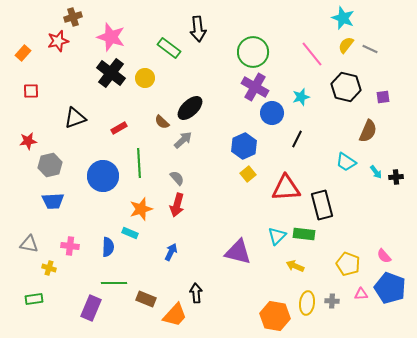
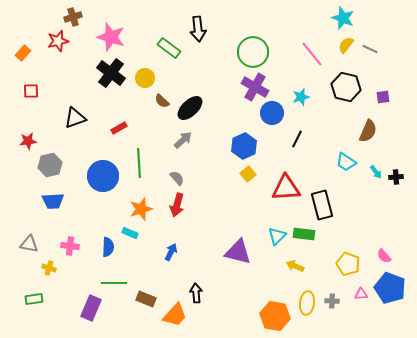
brown semicircle at (162, 122): moved 21 px up
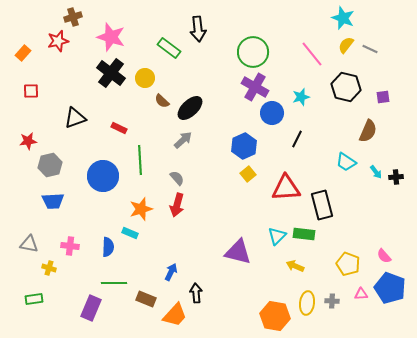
red rectangle at (119, 128): rotated 56 degrees clockwise
green line at (139, 163): moved 1 px right, 3 px up
blue arrow at (171, 252): moved 20 px down
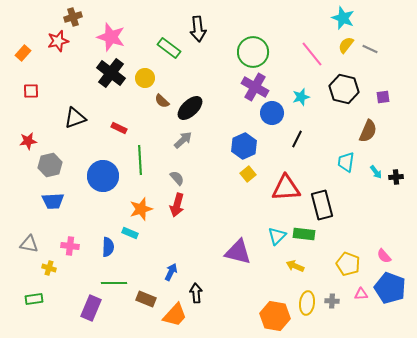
black hexagon at (346, 87): moved 2 px left, 2 px down
cyan trapezoid at (346, 162): rotated 65 degrees clockwise
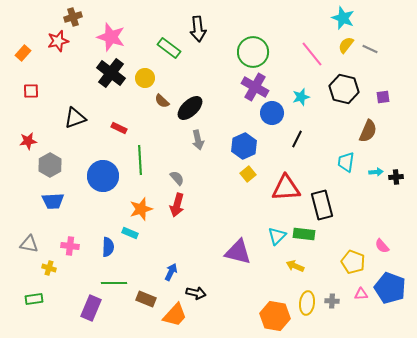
gray arrow at (183, 140): moved 15 px right; rotated 120 degrees clockwise
gray hexagon at (50, 165): rotated 15 degrees counterclockwise
cyan arrow at (376, 172): rotated 56 degrees counterclockwise
pink semicircle at (384, 256): moved 2 px left, 10 px up
yellow pentagon at (348, 264): moved 5 px right, 2 px up
black arrow at (196, 293): rotated 108 degrees clockwise
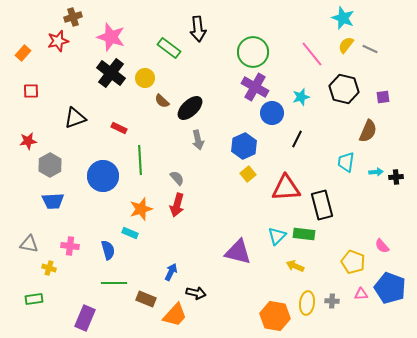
blue semicircle at (108, 247): moved 3 px down; rotated 18 degrees counterclockwise
purple rectangle at (91, 308): moved 6 px left, 10 px down
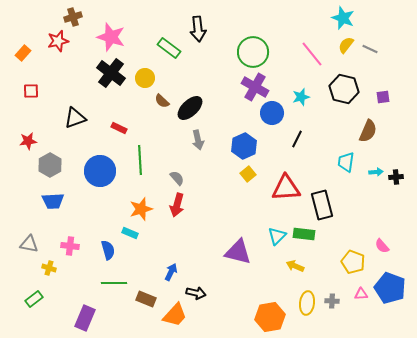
blue circle at (103, 176): moved 3 px left, 5 px up
green rectangle at (34, 299): rotated 30 degrees counterclockwise
orange hexagon at (275, 316): moved 5 px left, 1 px down; rotated 20 degrees counterclockwise
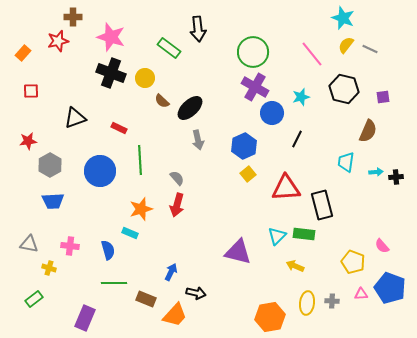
brown cross at (73, 17): rotated 18 degrees clockwise
black cross at (111, 73): rotated 16 degrees counterclockwise
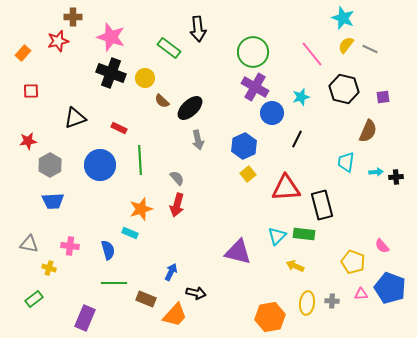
blue circle at (100, 171): moved 6 px up
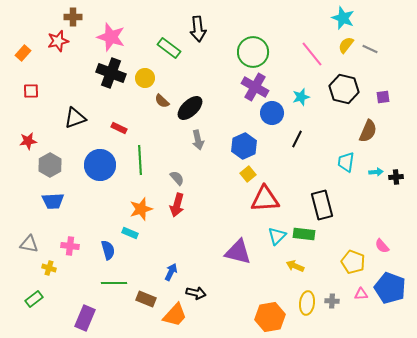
red triangle at (286, 188): moved 21 px left, 11 px down
